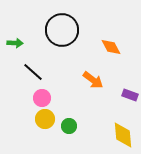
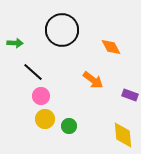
pink circle: moved 1 px left, 2 px up
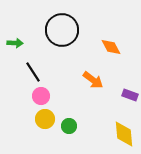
black line: rotated 15 degrees clockwise
yellow diamond: moved 1 px right, 1 px up
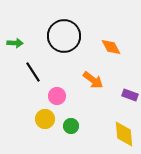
black circle: moved 2 px right, 6 px down
pink circle: moved 16 px right
green circle: moved 2 px right
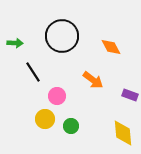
black circle: moved 2 px left
yellow diamond: moved 1 px left, 1 px up
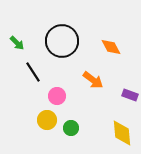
black circle: moved 5 px down
green arrow: moved 2 px right; rotated 42 degrees clockwise
yellow circle: moved 2 px right, 1 px down
green circle: moved 2 px down
yellow diamond: moved 1 px left
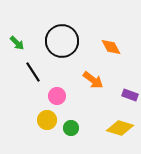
yellow diamond: moved 2 px left, 5 px up; rotated 68 degrees counterclockwise
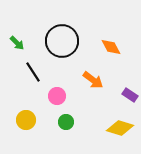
purple rectangle: rotated 14 degrees clockwise
yellow circle: moved 21 px left
green circle: moved 5 px left, 6 px up
